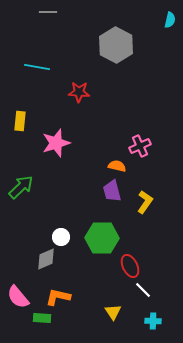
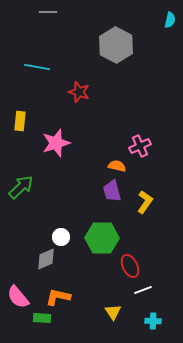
red star: rotated 15 degrees clockwise
white line: rotated 66 degrees counterclockwise
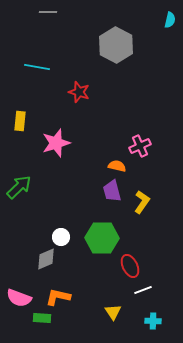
green arrow: moved 2 px left
yellow L-shape: moved 3 px left
pink semicircle: moved 1 px right, 1 px down; rotated 30 degrees counterclockwise
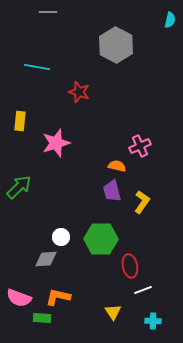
green hexagon: moved 1 px left, 1 px down
gray diamond: rotated 20 degrees clockwise
red ellipse: rotated 15 degrees clockwise
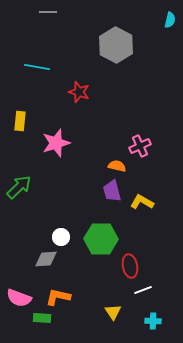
yellow L-shape: rotated 95 degrees counterclockwise
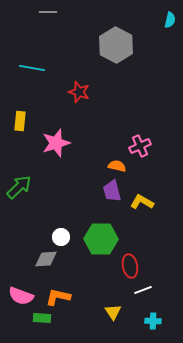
cyan line: moved 5 px left, 1 px down
pink semicircle: moved 2 px right, 2 px up
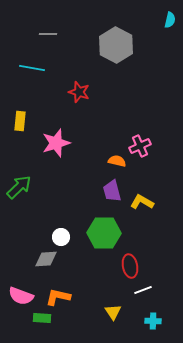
gray line: moved 22 px down
orange semicircle: moved 5 px up
green hexagon: moved 3 px right, 6 px up
